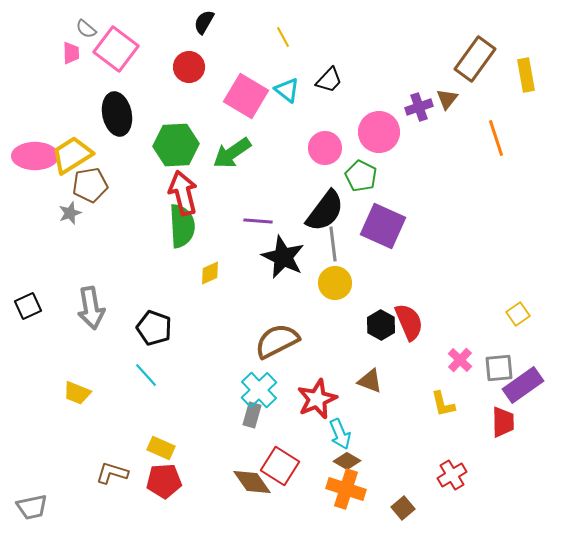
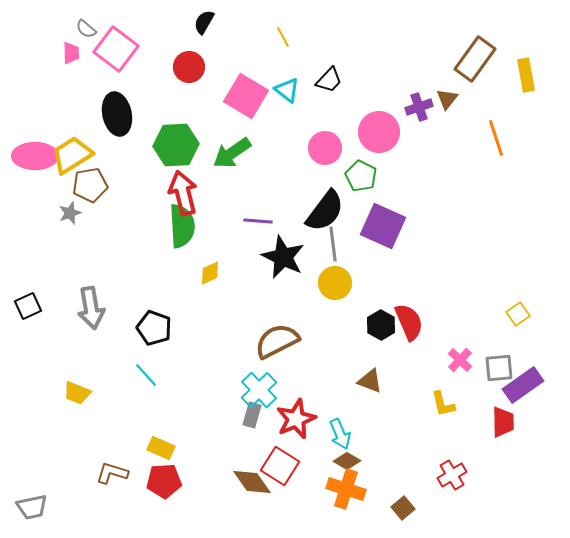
red star at (317, 399): moved 21 px left, 20 px down
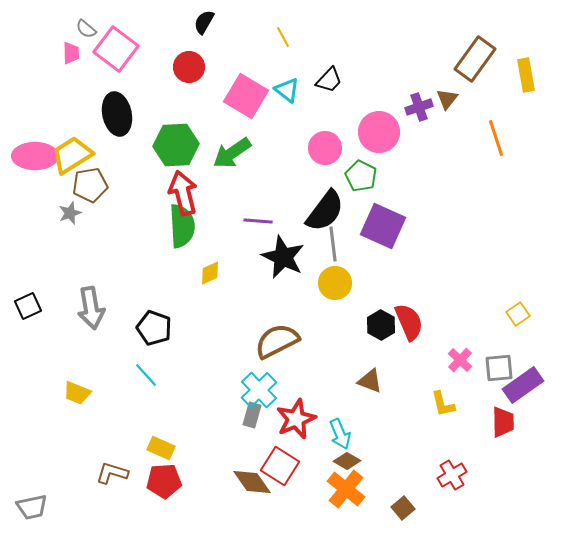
orange cross at (346, 489): rotated 21 degrees clockwise
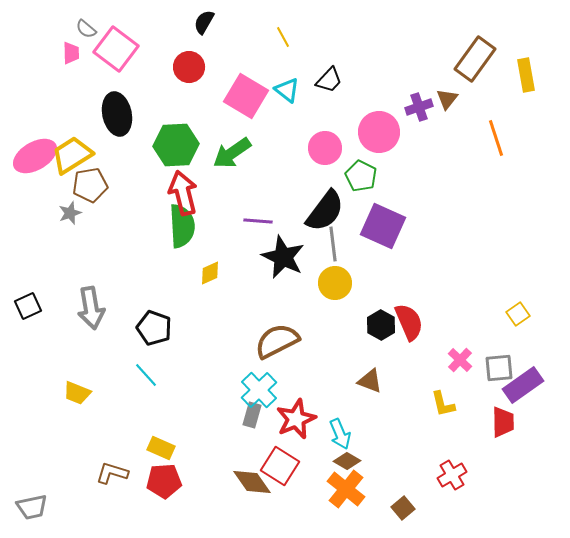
pink ellipse at (35, 156): rotated 30 degrees counterclockwise
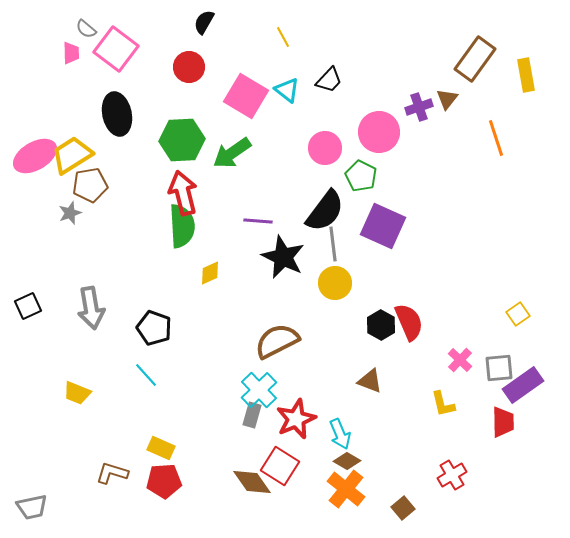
green hexagon at (176, 145): moved 6 px right, 5 px up
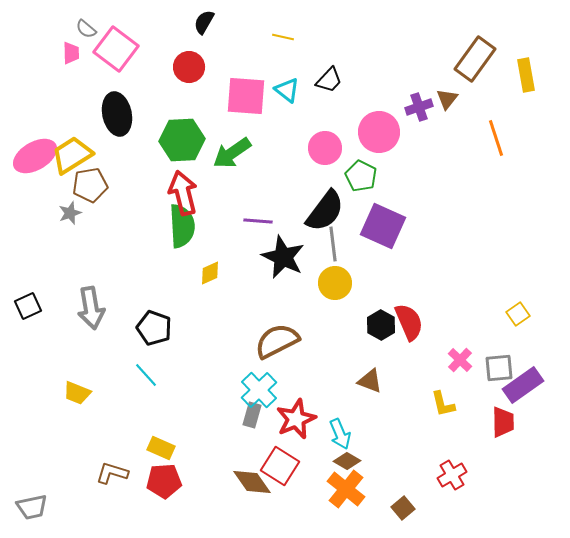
yellow line at (283, 37): rotated 50 degrees counterclockwise
pink square at (246, 96): rotated 27 degrees counterclockwise
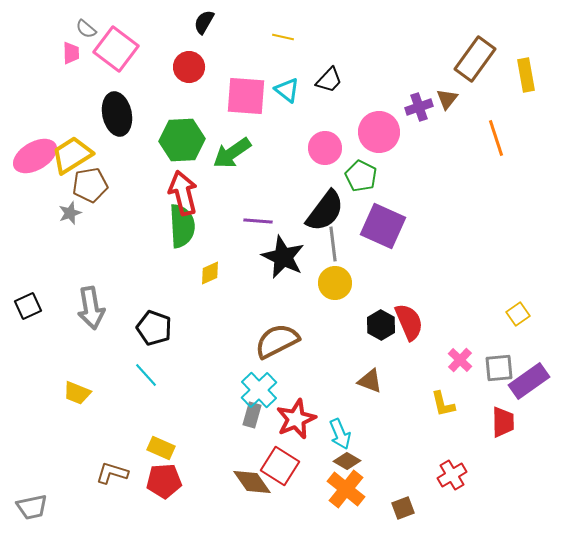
purple rectangle at (523, 385): moved 6 px right, 4 px up
brown square at (403, 508): rotated 20 degrees clockwise
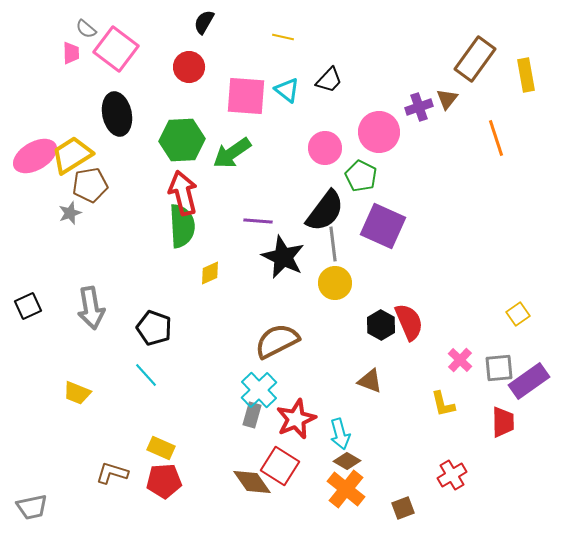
cyan arrow at (340, 434): rotated 8 degrees clockwise
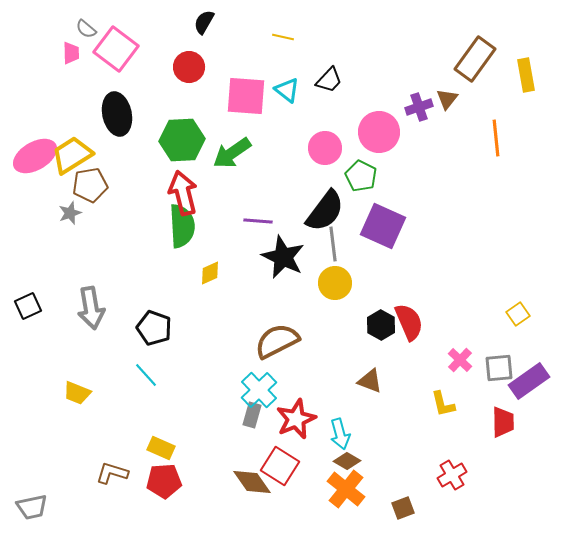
orange line at (496, 138): rotated 12 degrees clockwise
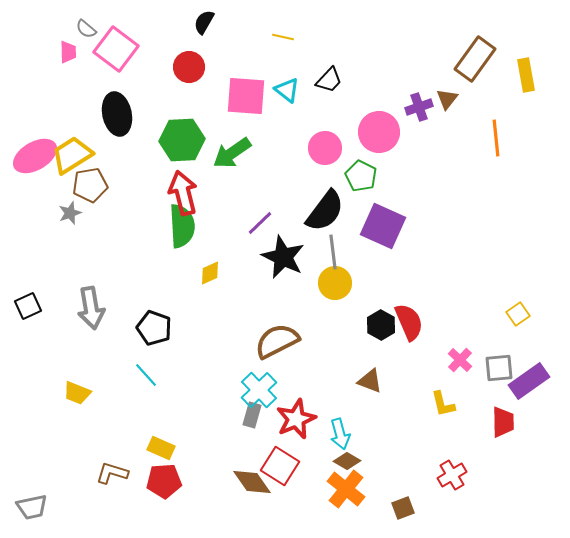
pink trapezoid at (71, 53): moved 3 px left, 1 px up
purple line at (258, 221): moved 2 px right, 2 px down; rotated 48 degrees counterclockwise
gray line at (333, 244): moved 8 px down
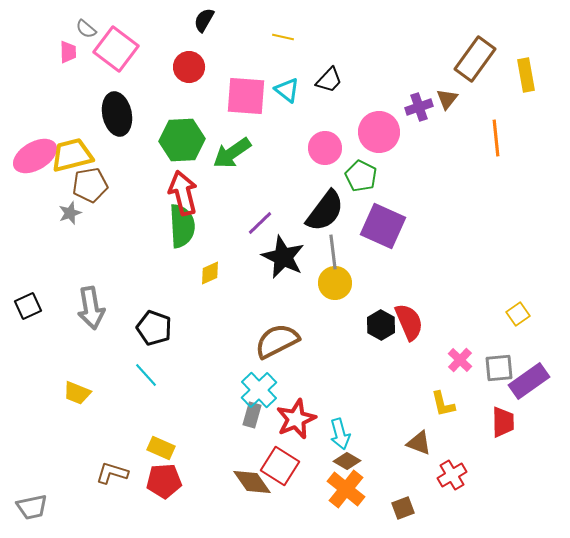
black semicircle at (204, 22): moved 2 px up
yellow trapezoid at (72, 155): rotated 18 degrees clockwise
brown triangle at (370, 381): moved 49 px right, 62 px down
